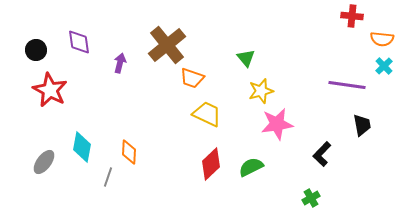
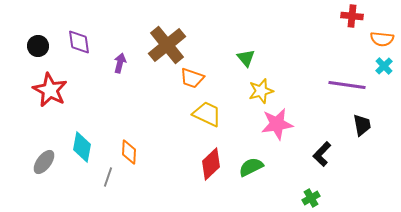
black circle: moved 2 px right, 4 px up
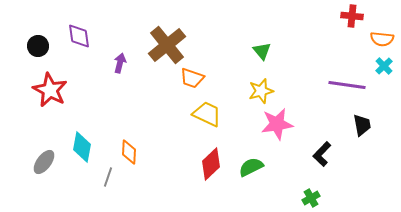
purple diamond: moved 6 px up
green triangle: moved 16 px right, 7 px up
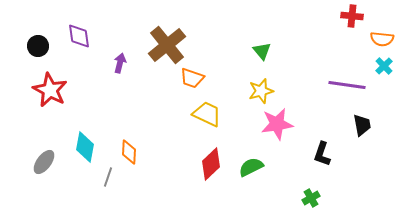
cyan diamond: moved 3 px right
black L-shape: rotated 25 degrees counterclockwise
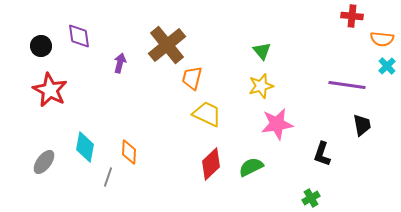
black circle: moved 3 px right
cyan cross: moved 3 px right
orange trapezoid: rotated 85 degrees clockwise
yellow star: moved 5 px up
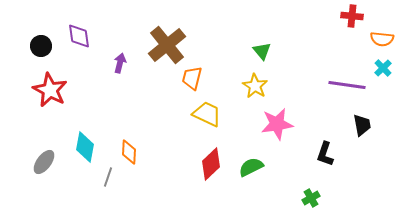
cyan cross: moved 4 px left, 2 px down
yellow star: moved 6 px left; rotated 25 degrees counterclockwise
black L-shape: moved 3 px right
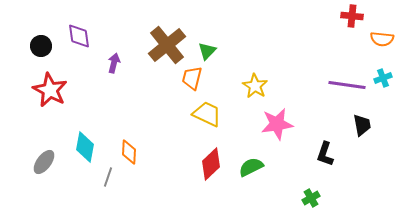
green triangle: moved 55 px left; rotated 24 degrees clockwise
purple arrow: moved 6 px left
cyan cross: moved 10 px down; rotated 24 degrees clockwise
